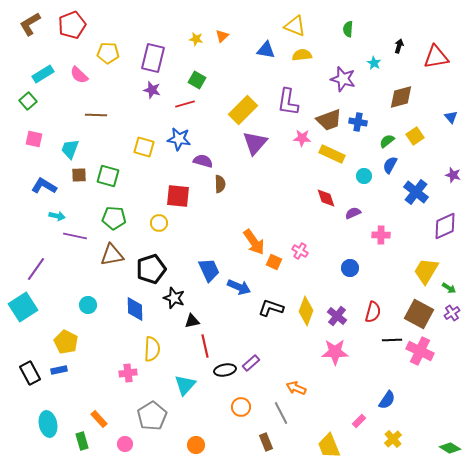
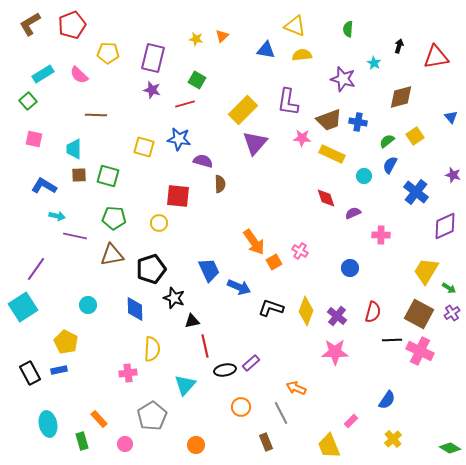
cyan trapezoid at (70, 149): moved 4 px right; rotated 20 degrees counterclockwise
orange square at (274, 262): rotated 35 degrees clockwise
pink rectangle at (359, 421): moved 8 px left
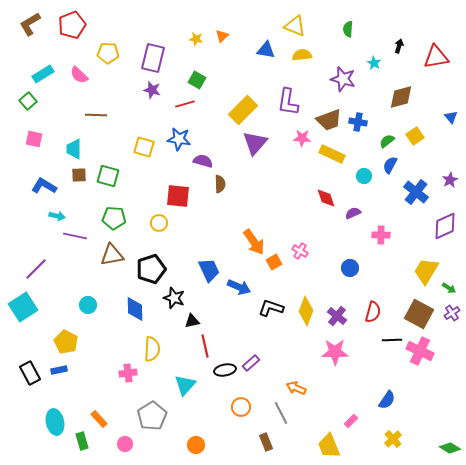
purple star at (453, 175): moved 3 px left, 5 px down; rotated 28 degrees clockwise
purple line at (36, 269): rotated 10 degrees clockwise
cyan ellipse at (48, 424): moved 7 px right, 2 px up
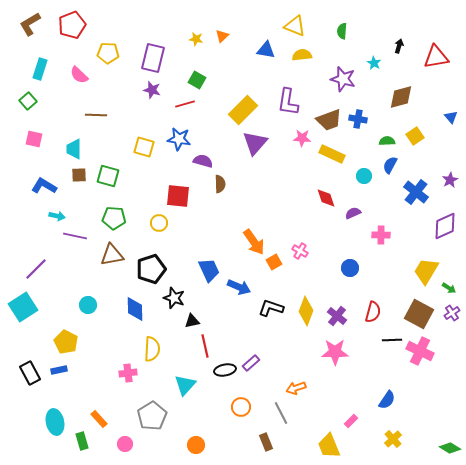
green semicircle at (348, 29): moved 6 px left, 2 px down
cyan rectangle at (43, 74): moved 3 px left, 5 px up; rotated 40 degrees counterclockwise
blue cross at (358, 122): moved 3 px up
green semicircle at (387, 141): rotated 35 degrees clockwise
orange arrow at (296, 388): rotated 42 degrees counterclockwise
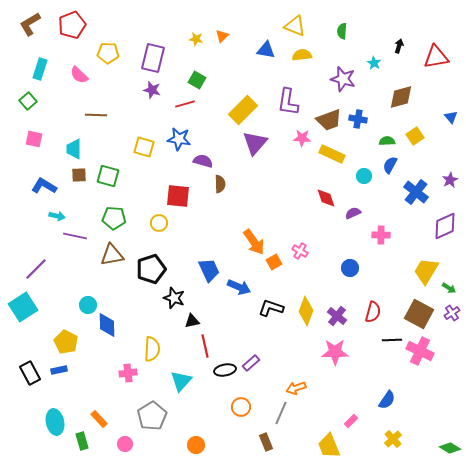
blue diamond at (135, 309): moved 28 px left, 16 px down
cyan triangle at (185, 385): moved 4 px left, 4 px up
gray line at (281, 413): rotated 50 degrees clockwise
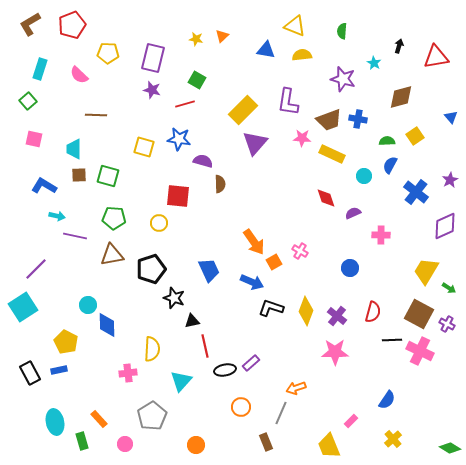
blue arrow at (239, 287): moved 13 px right, 5 px up
purple cross at (452, 313): moved 5 px left, 11 px down; rotated 28 degrees counterclockwise
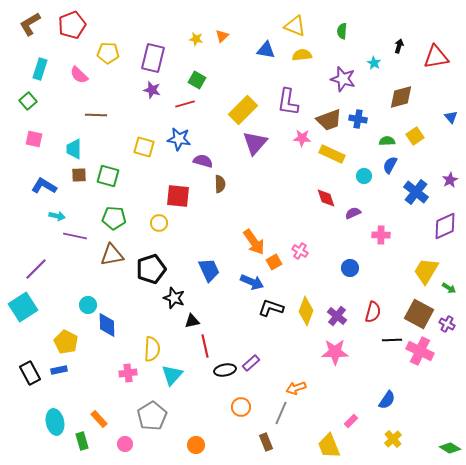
cyan triangle at (181, 381): moved 9 px left, 6 px up
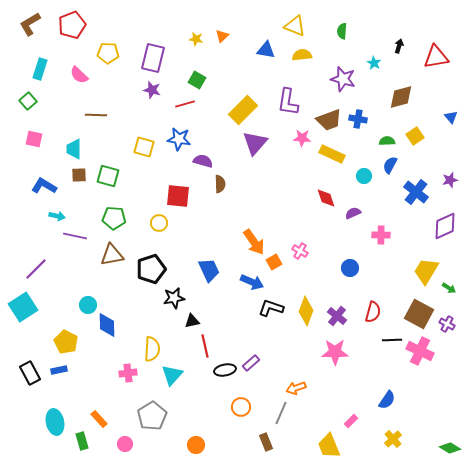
purple star at (450, 180): rotated 14 degrees clockwise
black star at (174, 298): rotated 30 degrees counterclockwise
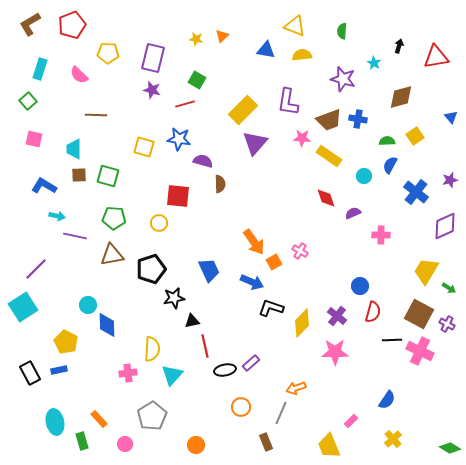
yellow rectangle at (332, 154): moved 3 px left, 2 px down; rotated 10 degrees clockwise
blue circle at (350, 268): moved 10 px right, 18 px down
yellow diamond at (306, 311): moved 4 px left, 12 px down; rotated 24 degrees clockwise
